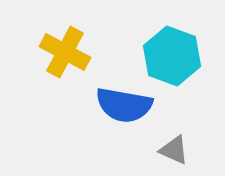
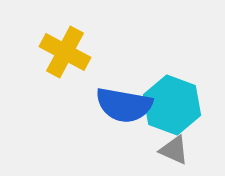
cyan hexagon: moved 49 px down
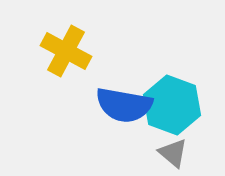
yellow cross: moved 1 px right, 1 px up
gray triangle: moved 1 px left, 3 px down; rotated 16 degrees clockwise
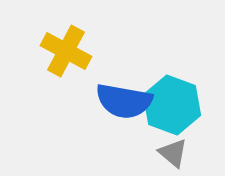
blue semicircle: moved 4 px up
